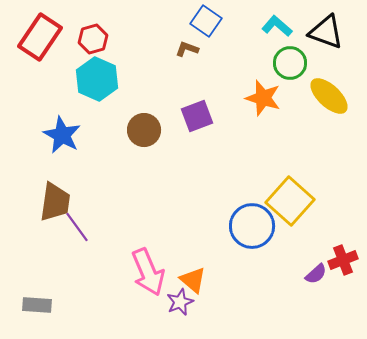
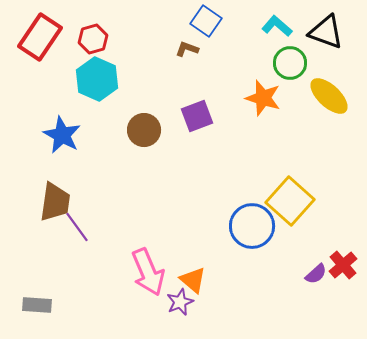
red cross: moved 5 px down; rotated 20 degrees counterclockwise
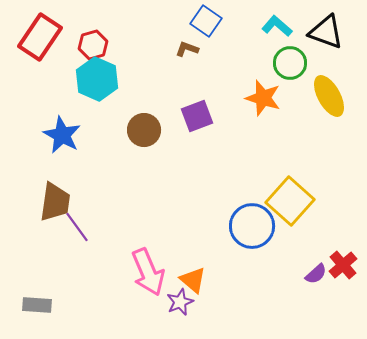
red hexagon: moved 6 px down
yellow ellipse: rotated 18 degrees clockwise
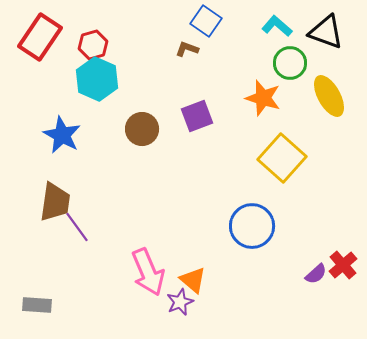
brown circle: moved 2 px left, 1 px up
yellow square: moved 8 px left, 43 px up
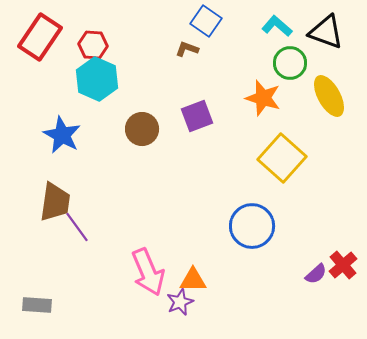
red hexagon: rotated 20 degrees clockwise
orange triangle: rotated 40 degrees counterclockwise
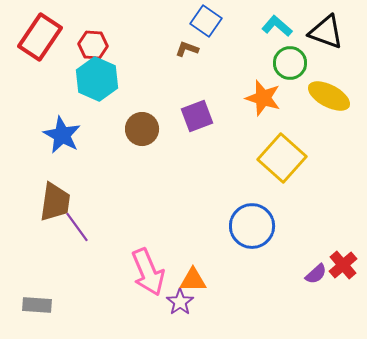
yellow ellipse: rotated 33 degrees counterclockwise
purple star: rotated 12 degrees counterclockwise
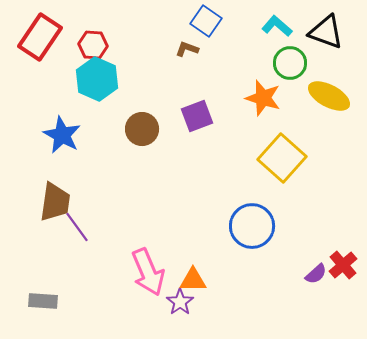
gray rectangle: moved 6 px right, 4 px up
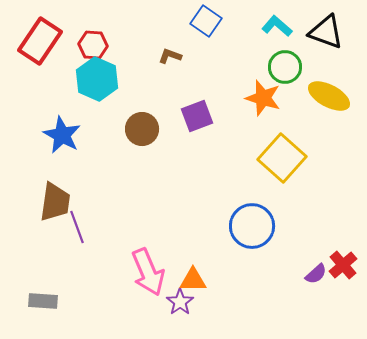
red rectangle: moved 4 px down
brown L-shape: moved 17 px left, 7 px down
green circle: moved 5 px left, 4 px down
purple line: rotated 16 degrees clockwise
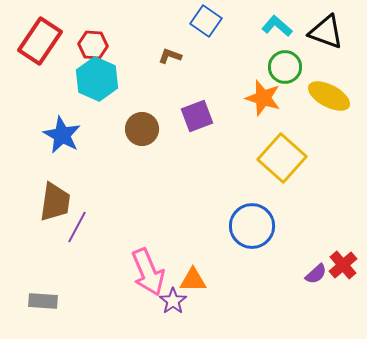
purple line: rotated 48 degrees clockwise
purple star: moved 7 px left, 1 px up
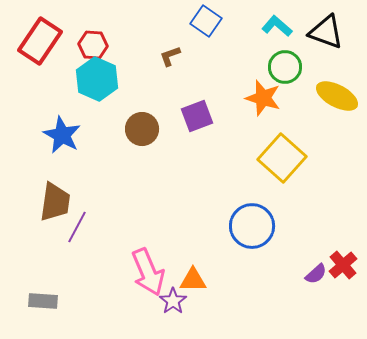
brown L-shape: rotated 40 degrees counterclockwise
yellow ellipse: moved 8 px right
